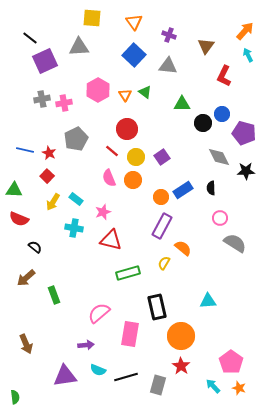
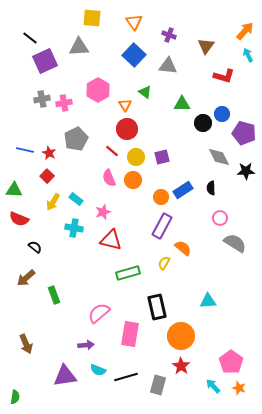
red L-shape at (224, 76): rotated 100 degrees counterclockwise
orange triangle at (125, 95): moved 10 px down
purple square at (162, 157): rotated 21 degrees clockwise
green semicircle at (15, 397): rotated 16 degrees clockwise
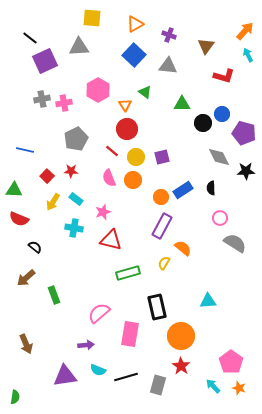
orange triangle at (134, 22): moved 1 px right, 2 px down; rotated 36 degrees clockwise
red star at (49, 153): moved 22 px right, 18 px down; rotated 24 degrees counterclockwise
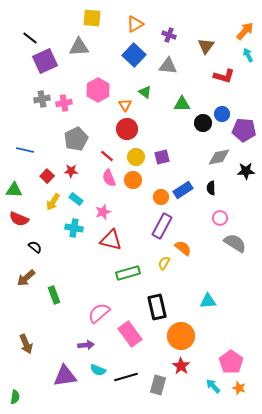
purple pentagon at (244, 133): moved 3 px up; rotated 10 degrees counterclockwise
red line at (112, 151): moved 5 px left, 5 px down
gray diamond at (219, 157): rotated 75 degrees counterclockwise
pink rectangle at (130, 334): rotated 45 degrees counterclockwise
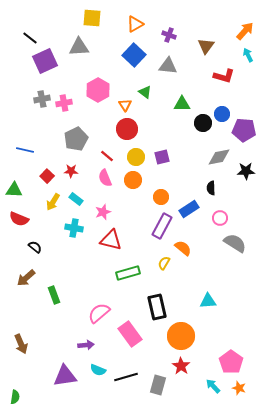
pink semicircle at (109, 178): moved 4 px left
blue rectangle at (183, 190): moved 6 px right, 19 px down
brown arrow at (26, 344): moved 5 px left
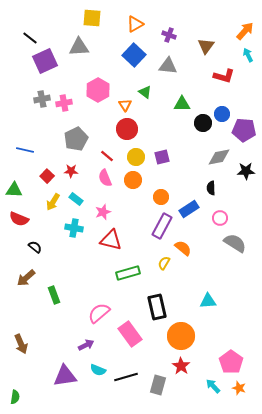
purple arrow at (86, 345): rotated 21 degrees counterclockwise
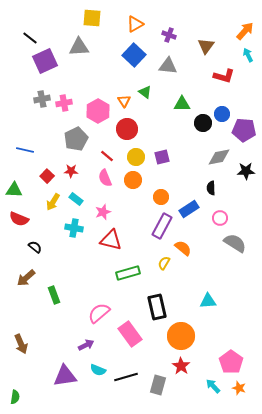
pink hexagon at (98, 90): moved 21 px down
orange triangle at (125, 105): moved 1 px left, 4 px up
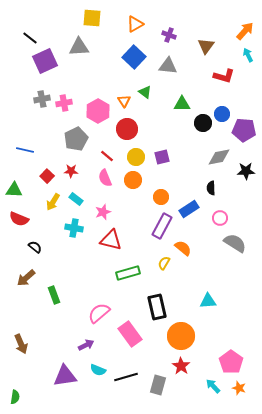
blue square at (134, 55): moved 2 px down
